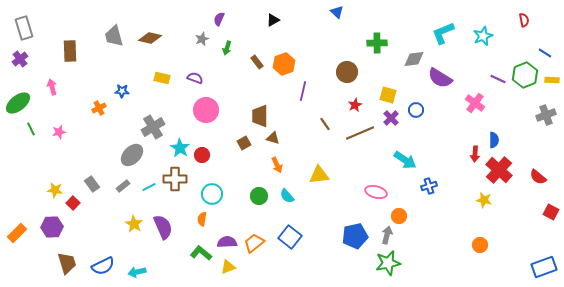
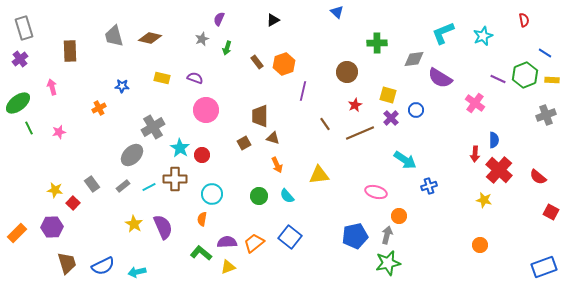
blue star at (122, 91): moved 5 px up
green line at (31, 129): moved 2 px left, 1 px up
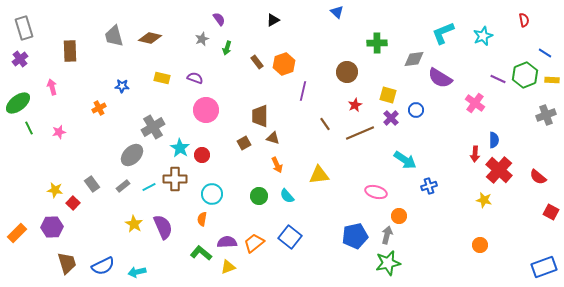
purple semicircle at (219, 19): rotated 120 degrees clockwise
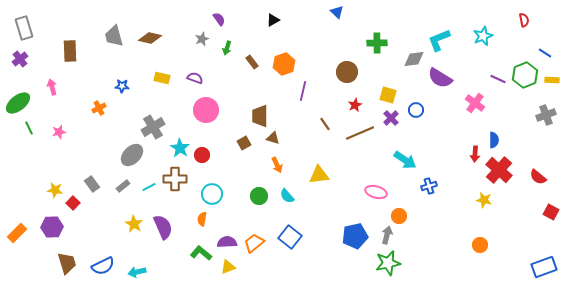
cyan L-shape at (443, 33): moved 4 px left, 7 px down
brown rectangle at (257, 62): moved 5 px left
